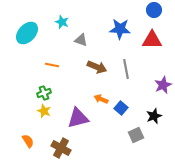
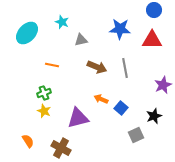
gray triangle: rotated 32 degrees counterclockwise
gray line: moved 1 px left, 1 px up
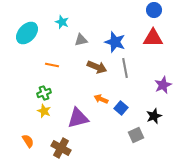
blue star: moved 5 px left, 13 px down; rotated 15 degrees clockwise
red triangle: moved 1 px right, 2 px up
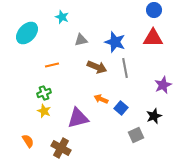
cyan star: moved 5 px up
orange line: rotated 24 degrees counterclockwise
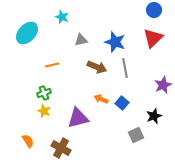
red triangle: rotated 45 degrees counterclockwise
blue square: moved 1 px right, 5 px up
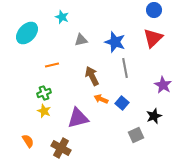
brown arrow: moved 5 px left, 9 px down; rotated 138 degrees counterclockwise
purple star: rotated 18 degrees counterclockwise
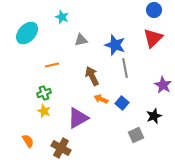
blue star: moved 3 px down
purple triangle: rotated 15 degrees counterclockwise
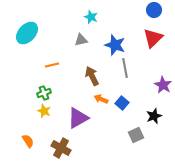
cyan star: moved 29 px right
